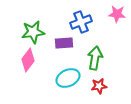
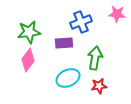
green star: moved 4 px left
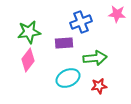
green arrow: rotated 75 degrees clockwise
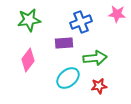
green star: moved 12 px up
cyan ellipse: rotated 15 degrees counterclockwise
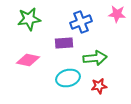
green star: moved 1 px up
pink diamond: rotated 65 degrees clockwise
cyan ellipse: rotated 25 degrees clockwise
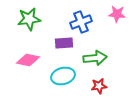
cyan ellipse: moved 5 px left, 2 px up
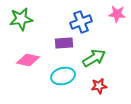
green star: moved 8 px left
green arrow: moved 1 px left; rotated 25 degrees counterclockwise
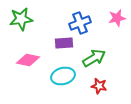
pink star: moved 4 px down; rotated 18 degrees counterclockwise
blue cross: moved 1 px left, 1 px down
red star: rotated 21 degrees clockwise
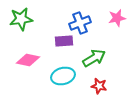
purple rectangle: moved 2 px up
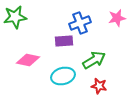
green star: moved 6 px left, 2 px up
green arrow: moved 2 px down
